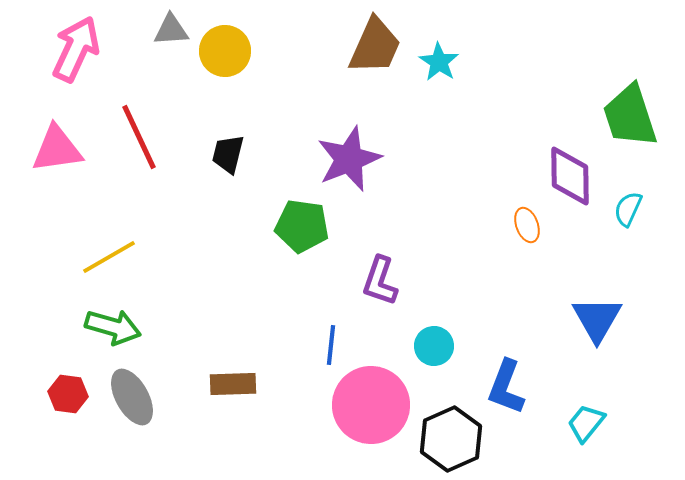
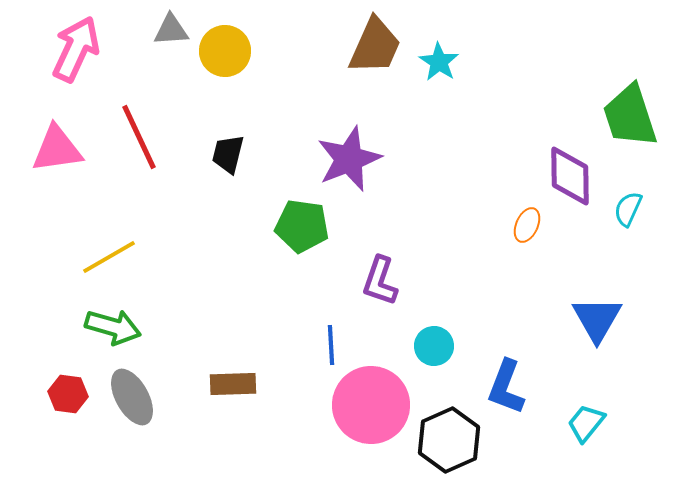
orange ellipse: rotated 44 degrees clockwise
blue line: rotated 9 degrees counterclockwise
black hexagon: moved 2 px left, 1 px down
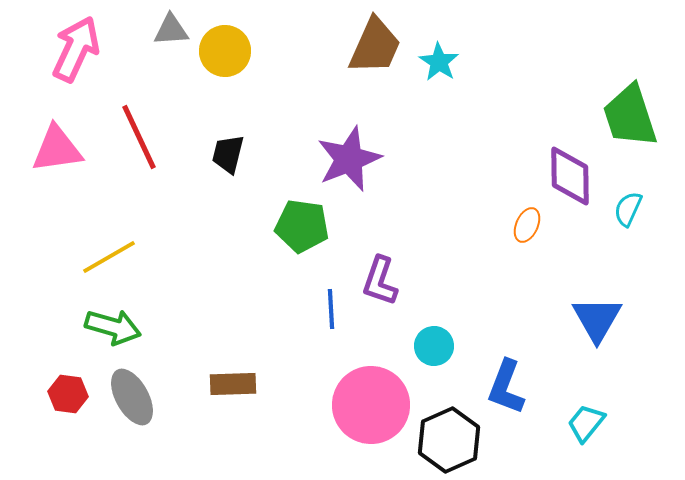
blue line: moved 36 px up
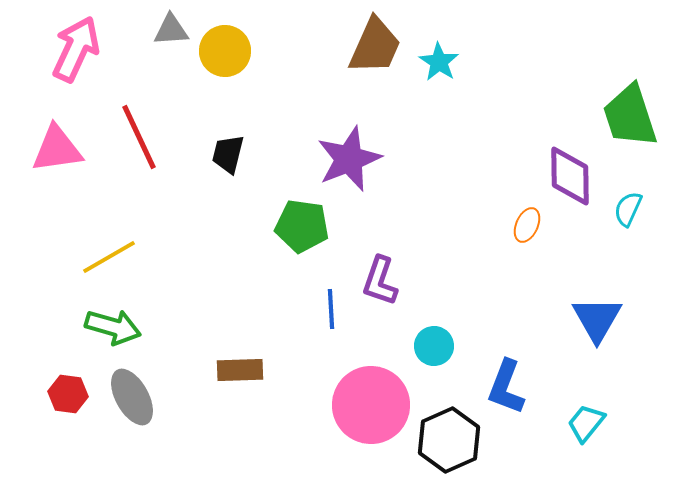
brown rectangle: moved 7 px right, 14 px up
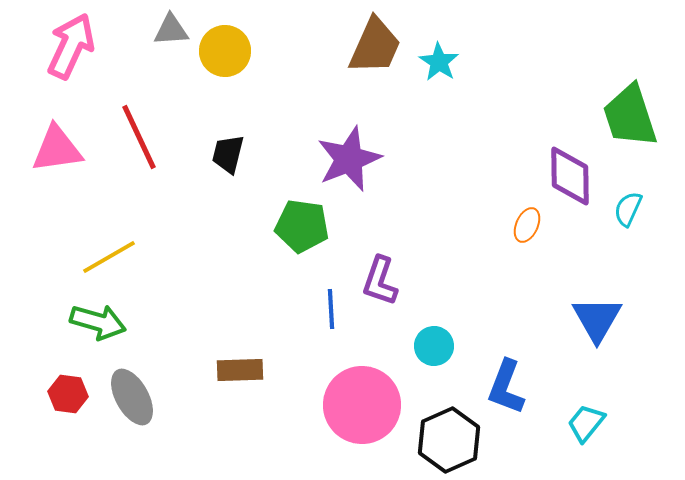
pink arrow: moved 5 px left, 3 px up
green arrow: moved 15 px left, 5 px up
pink circle: moved 9 px left
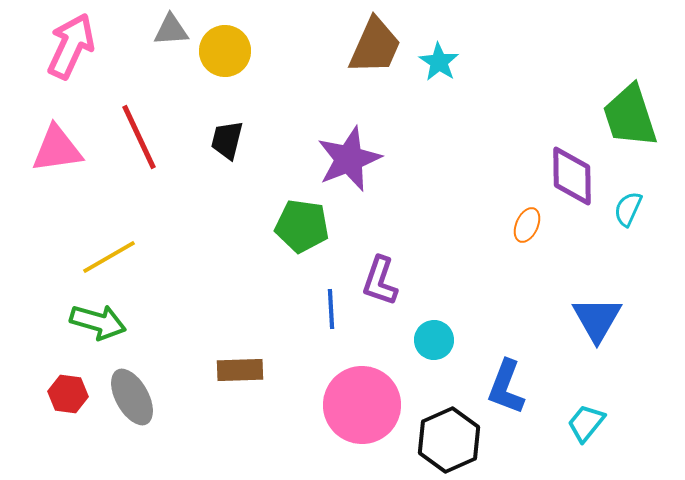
black trapezoid: moved 1 px left, 14 px up
purple diamond: moved 2 px right
cyan circle: moved 6 px up
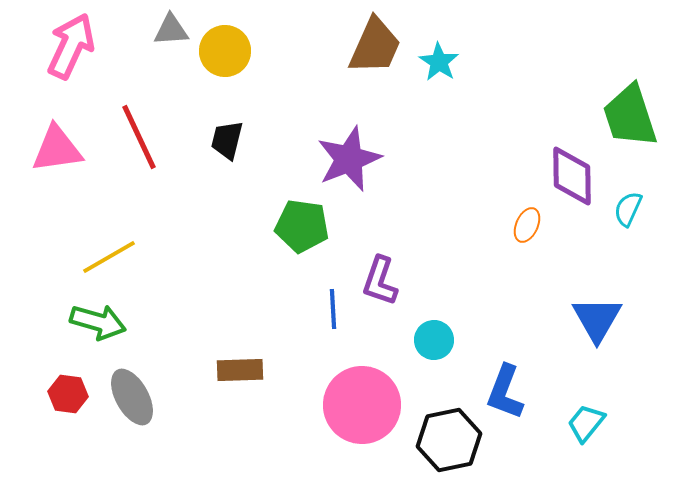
blue line: moved 2 px right
blue L-shape: moved 1 px left, 5 px down
black hexagon: rotated 12 degrees clockwise
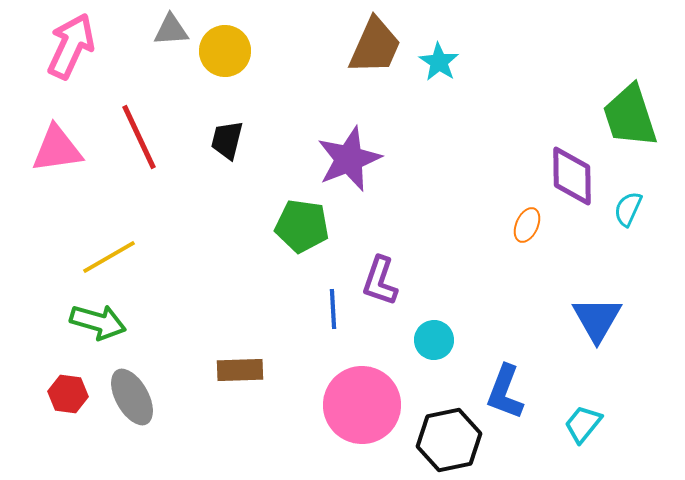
cyan trapezoid: moved 3 px left, 1 px down
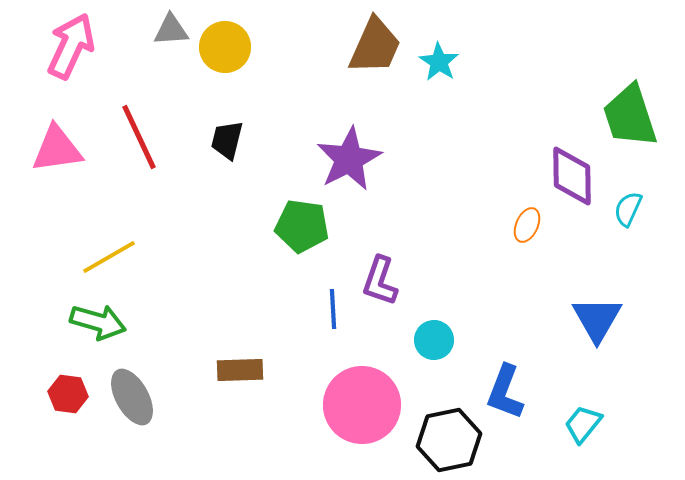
yellow circle: moved 4 px up
purple star: rotated 6 degrees counterclockwise
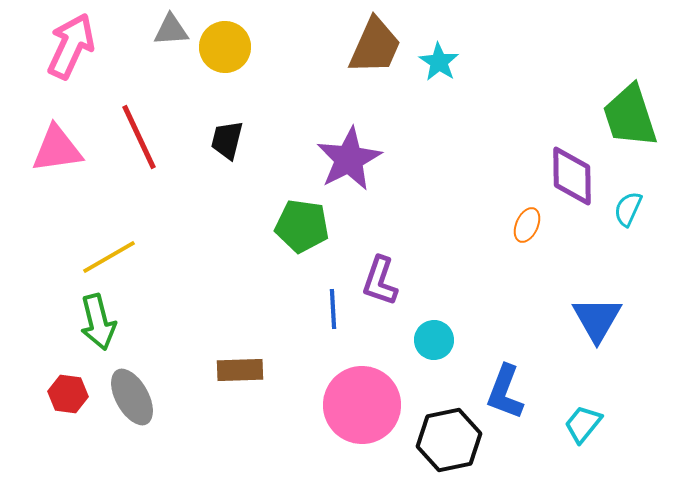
green arrow: rotated 60 degrees clockwise
